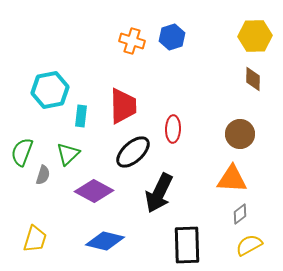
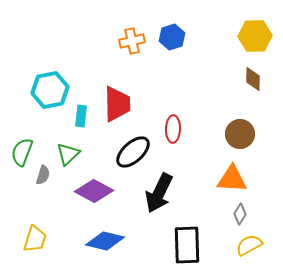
orange cross: rotated 30 degrees counterclockwise
red trapezoid: moved 6 px left, 2 px up
gray diamond: rotated 20 degrees counterclockwise
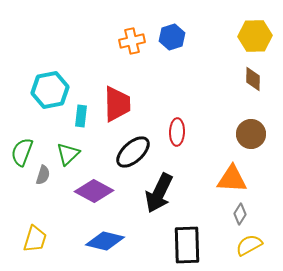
red ellipse: moved 4 px right, 3 px down
brown circle: moved 11 px right
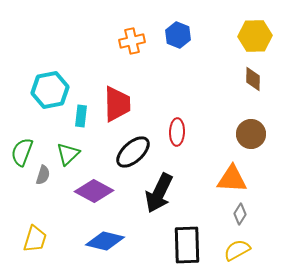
blue hexagon: moved 6 px right, 2 px up; rotated 20 degrees counterclockwise
yellow semicircle: moved 12 px left, 5 px down
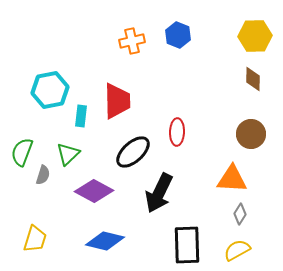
red trapezoid: moved 3 px up
